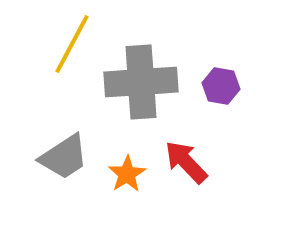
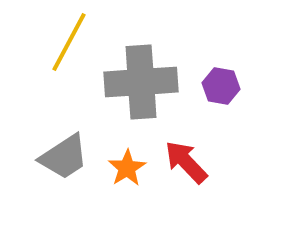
yellow line: moved 3 px left, 2 px up
orange star: moved 6 px up
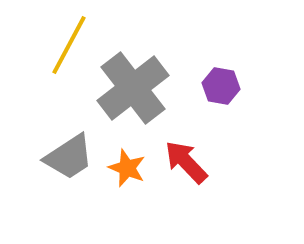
yellow line: moved 3 px down
gray cross: moved 8 px left, 6 px down; rotated 34 degrees counterclockwise
gray trapezoid: moved 5 px right
orange star: rotated 18 degrees counterclockwise
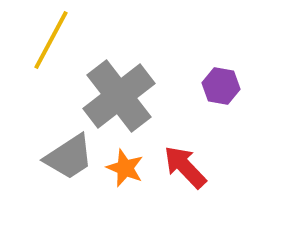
yellow line: moved 18 px left, 5 px up
gray cross: moved 14 px left, 8 px down
red arrow: moved 1 px left, 5 px down
orange star: moved 2 px left
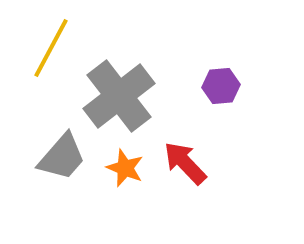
yellow line: moved 8 px down
purple hexagon: rotated 15 degrees counterclockwise
gray trapezoid: moved 7 px left; rotated 16 degrees counterclockwise
red arrow: moved 4 px up
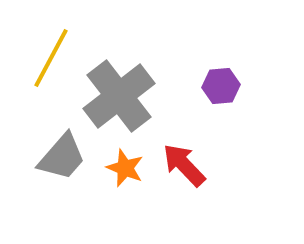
yellow line: moved 10 px down
red arrow: moved 1 px left, 2 px down
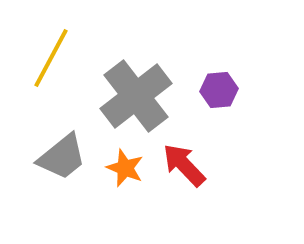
purple hexagon: moved 2 px left, 4 px down
gray cross: moved 17 px right
gray trapezoid: rotated 10 degrees clockwise
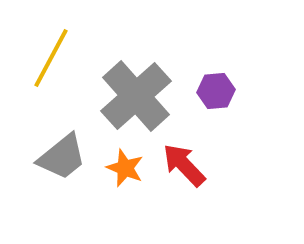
purple hexagon: moved 3 px left, 1 px down
gray cross: rotated 4 degrees counterclockwise
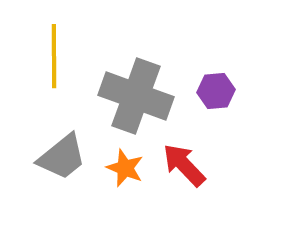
yellow line: moved 3 px right, 2 px up; rotated 28 degrees counterclockwise
gray cross: rotated 28 degrees counterclockwise
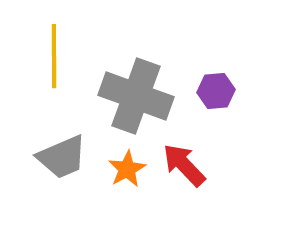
gray trapezoid: rotated 16 degrees clockwise
orange star: moved 2 px right, 1 px down; rotated 21 degrees clockwise
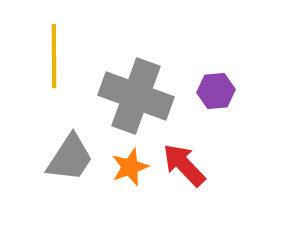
gray trapezoid: moved 8 px right, 1 px down; rotated 34 degrees counterclockwise
orange star: moved 3 px right, 2 px up; rotated 9 degrees clockwise
